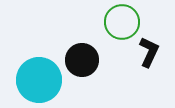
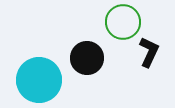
green circle: moved 1 px right
black circle: moved 5 px right, 2 px up
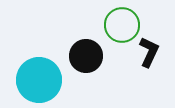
green circle: moved 1 px left, 3 px down
black circle: moved 1 px left, 2 px up
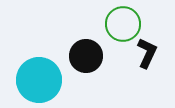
green circle: moved 1 px right, 1 px up
black L-shape: moved 2 px left, 1 px down
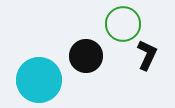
black L-shape: moved 2 px down
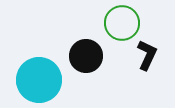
green circle: moved 1 px left, 1 px up
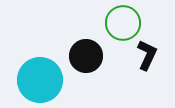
green circle: moved 1 px right
cyan circle: moved 1 px right
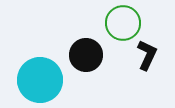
black circle: moved 1 px up
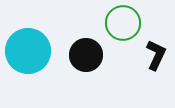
black L-shape: moved 9 px right
cyan circle: moved 12 px left, 29 px up
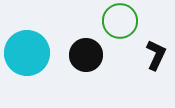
green circle: moved 3 px left, 2 px up
cyan circle: moved 1 px left, 2 px down
